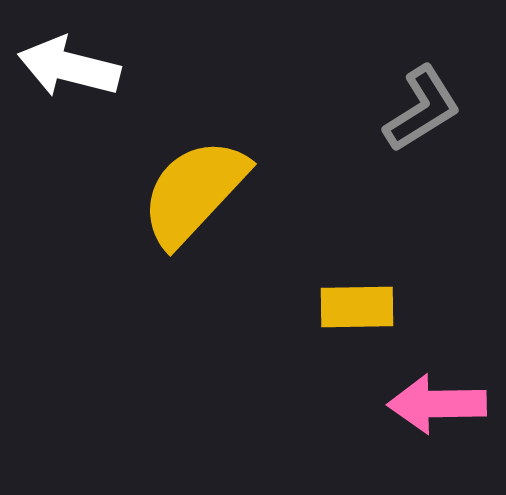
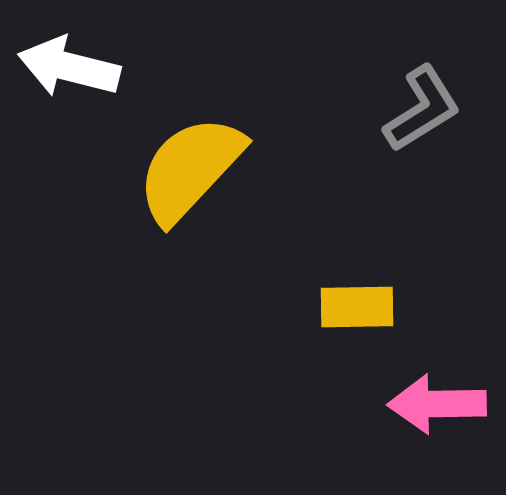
yellow semicircle: moved 4 px left, 23 px up
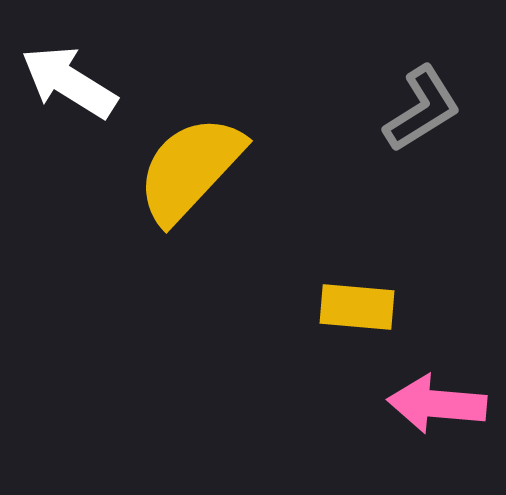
white arrow: moved 15 px down; rotated 18 degrees clockwise
yellow rectangle: rotated 6 degrees clockwise
pink arrow: rotated 6 degrees clockwise
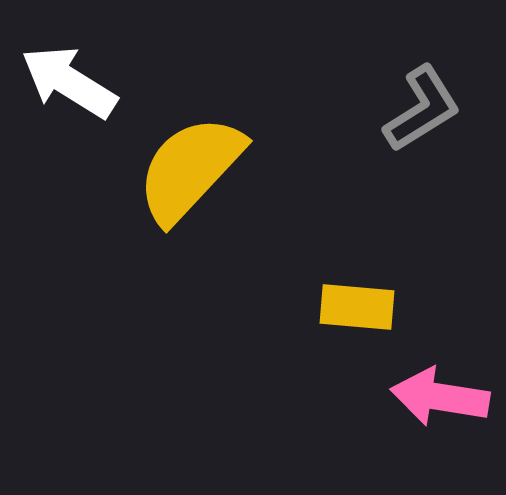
pink arrow: moved 3 px right, 7 px up; rotated 4 degrees clockwise
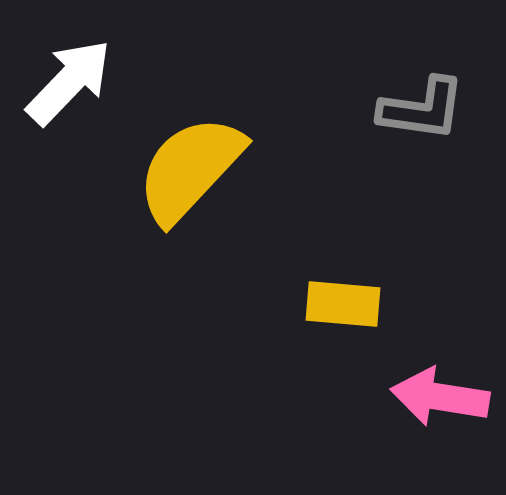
white arrow: rotated 102 degrees clockwise
gray L-shape: rotated 40 degrees clockwise
yellow rectangle: moved 14 px left, 3 px up
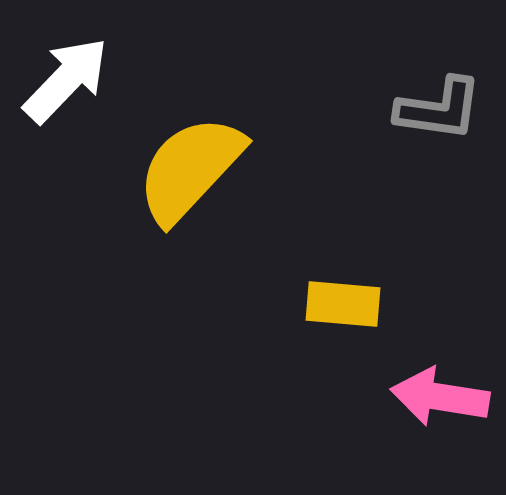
white arrow: moved 3 px left, 2 px up
gray L-shape: moved 17 px right
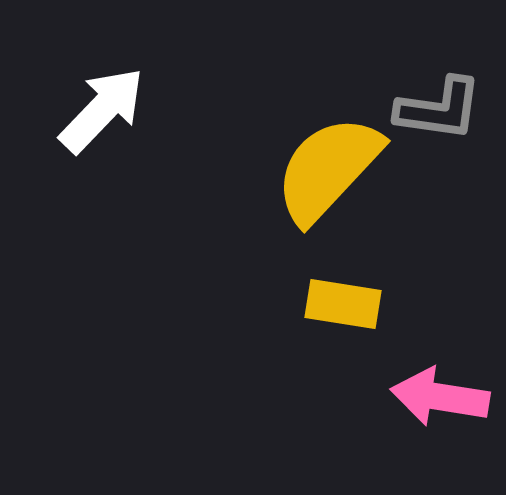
white arrow: moved 36 px right, 30 px down
yellow semicircle: moved 138 px right
yellow rectangle: rotated 4 degrees clockwise
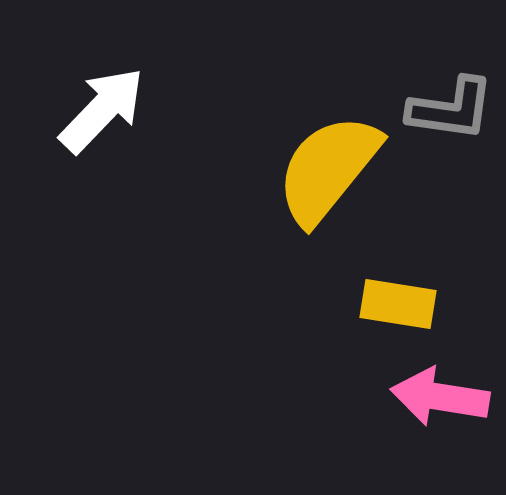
gray L-shape: moved 12 px right
yellow semicircle: rotated 4 degrees counterclockwise
yellow rectangle: moved 55 px right
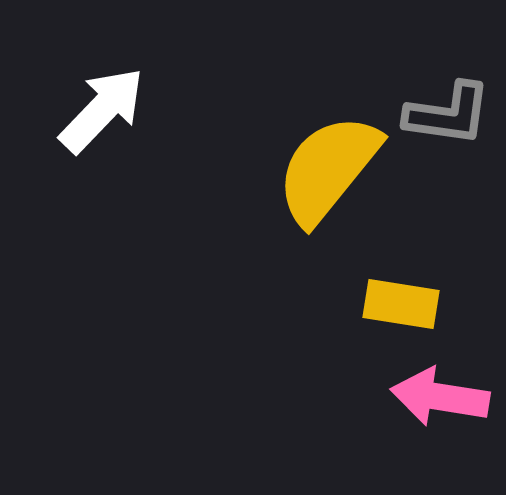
gray L-shape: moved 3 px left, 5 px down
yellow rectangle: moved 3 px right
